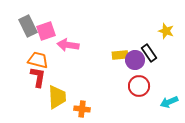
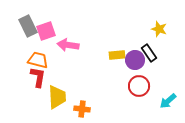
yellow star: moved 7 px left, 2 px up
yellow rectangle: moved 3 px left
cyan arrow: moved 1 px left, 1 px up; rotated 18 degrees counterclockwise
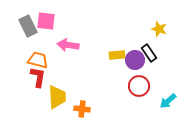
pink square: moved 10 px up; rotated 24 degrees clockwise
